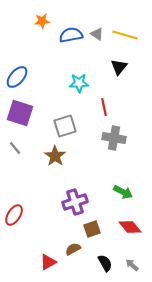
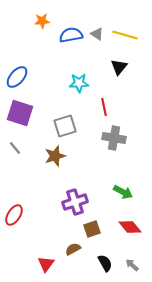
brown star: rotated 20 degrees clockwise
red triangle: moved 2 px left, 2 px down; rotated 24 degrees counterclockwise
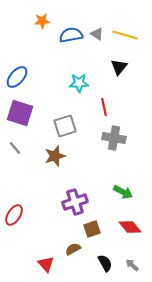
red triangle: rotated 18 degrees counterclockwise
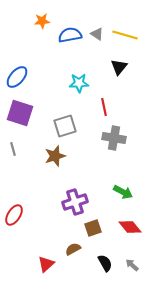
blue semicircle: moved 1 px left
gray line: moved 2 px left, 1 px down; rotated 24 degrees clockwise
brown square: moved 1 px right, 1 px up
red triangle: rotated 30 degrees clockwise
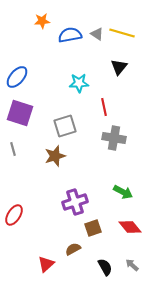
yellow line: moved 3 px left, 2 px up
black semicircle: moved 4 px down
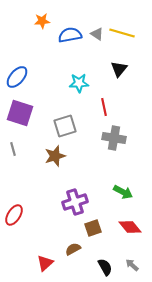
black triangle: moved 2 px down
red triangle: moved 1 px left, 1 px up
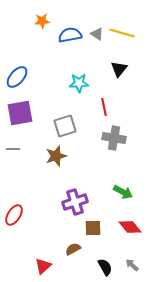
purple square: rotated 28 degrees counterclockwise
gray line: rotated 72 degrees counterclockwise
brown star: moved 1 px right
brown square: rotated 18 degrees clockwise
red triangle: moved 2 px left, 3 px down
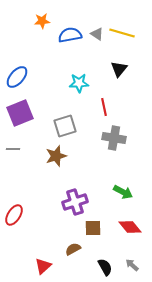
purple square: rotated 12 degrees counterclockwise
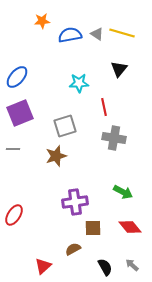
purple cross: rotated 10 degrees clockwise
